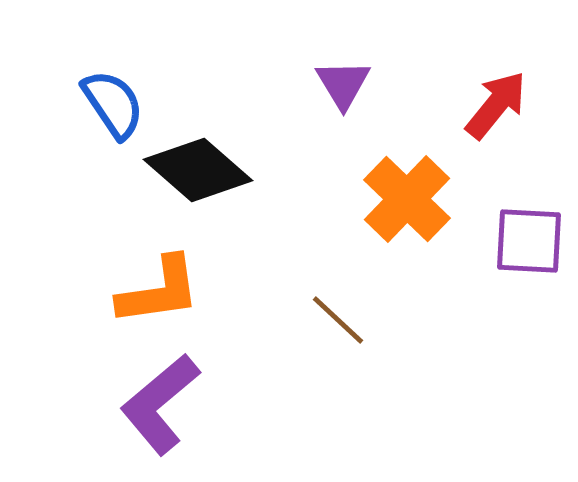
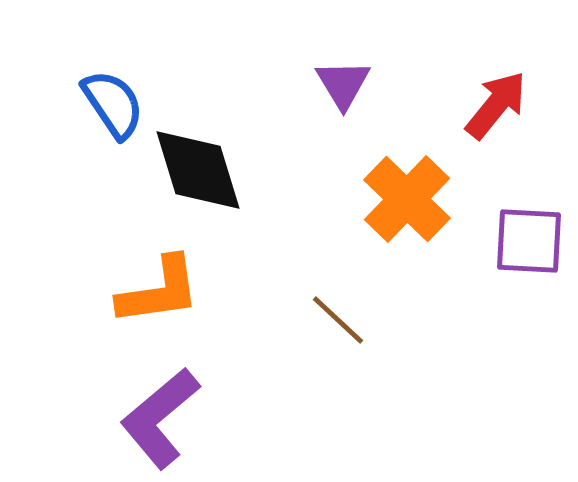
black diamond: rotated 32 degrees clockwise
purple L-shape: moved 14 px down
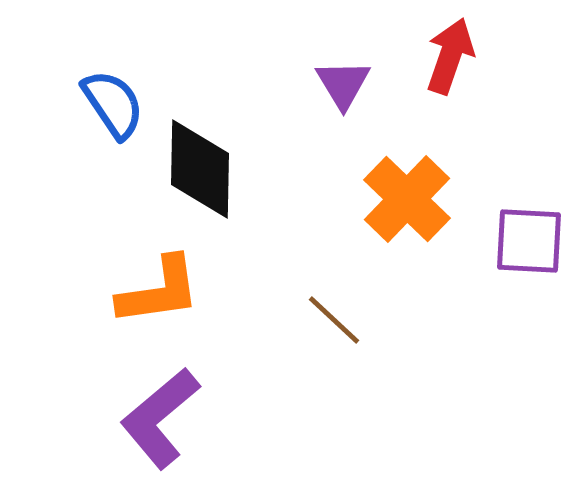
red arrow: moved 46 px left, 49 px up; rotated 20 degrees counterclockwise
black diamond: moved 2 px right, 1 px up; rotated 18 degrees clockwise
brown line: moved 4 px left
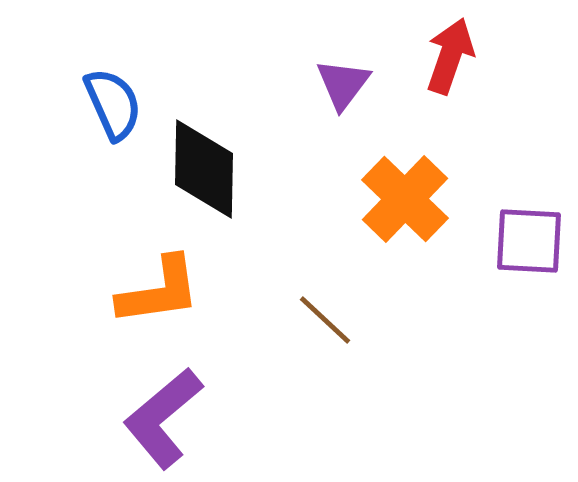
purple triangle: rotated 8 degrees clockwise
blue semicircle: rotated 10 degrees clockwise
black diamond: moved 4 px right
orange cross: moved 2 px left
brown line: moved 9 px left
purple L-shape: moved 3 px right
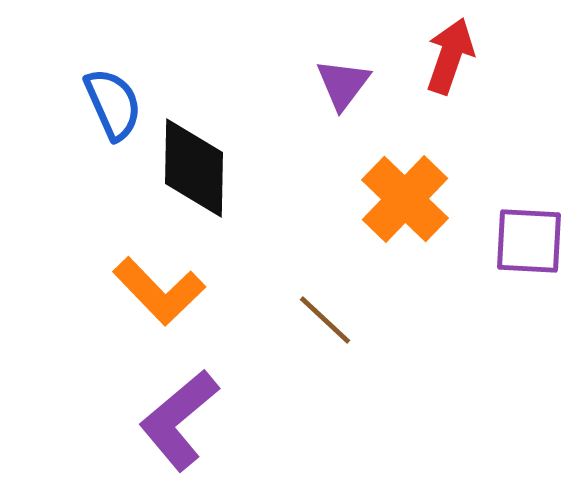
black diamond: moved 10 px left, 1 px up
orange L-shape: rotated 54 degrees clockwise
purple L-shape: moved 16 px right, 2 px down
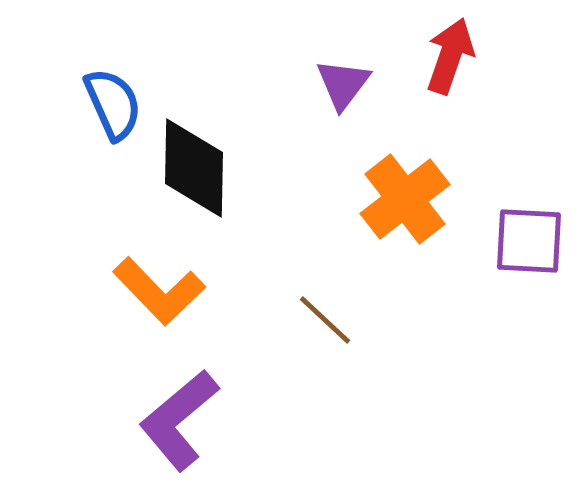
orange cross: rotated 8 degrees clockwise
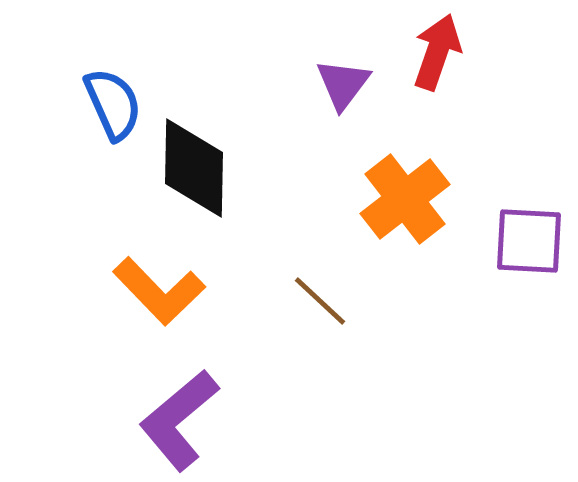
red arrow: moved 13 px left, 4 px up
brown line: moved 5 px left, 19 px up
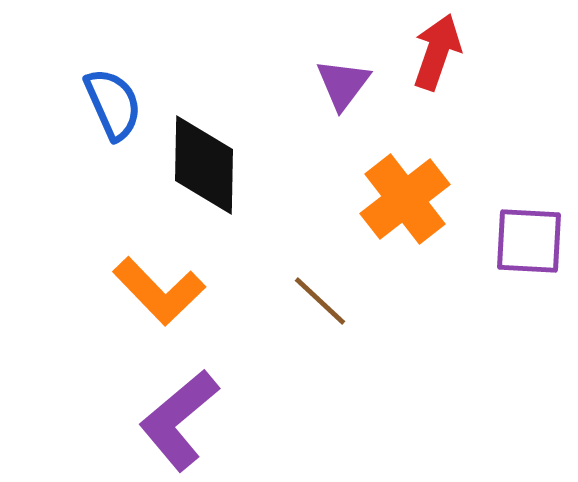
black diamond: moved 10 px right, 3 px up
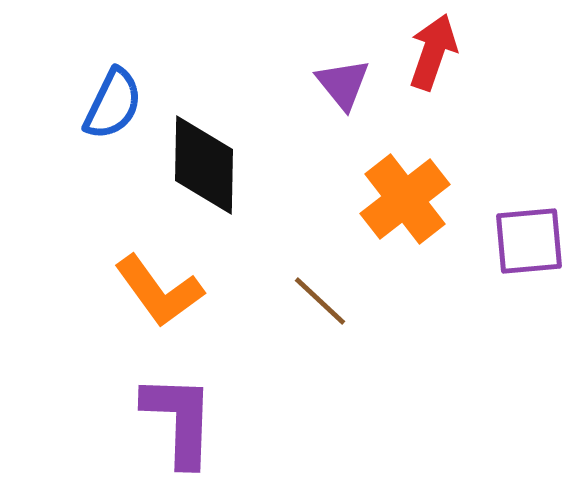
red arrow: moved 4 px left
purple triangle: rotated 16 degrees counterclockwise
blue semicircle: rotated 50 degrees clockwise
purple square: rotated 8 degrees counterclockwise
orange L-shape: rotated 8 degrees clockwise
purple L-shape: rotated 132 degrees clockwise
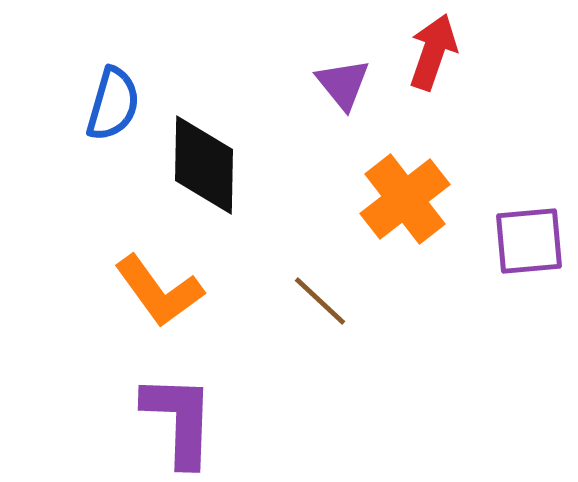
blue semicircle: rotated 10 degrees counterclockwise
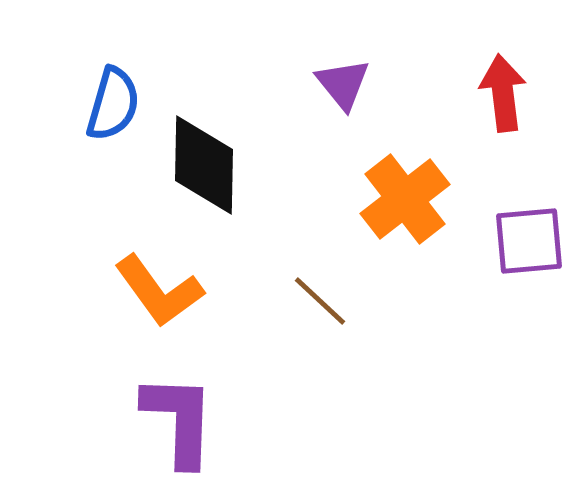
red arrow: moved 70 px right, 41 px down; rotated 26 degrees counterclockwise
